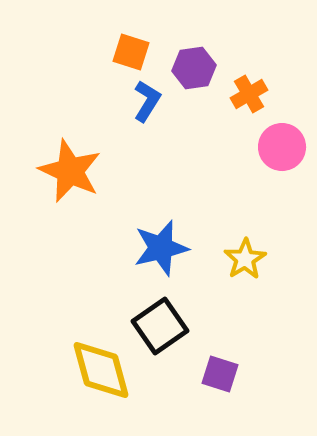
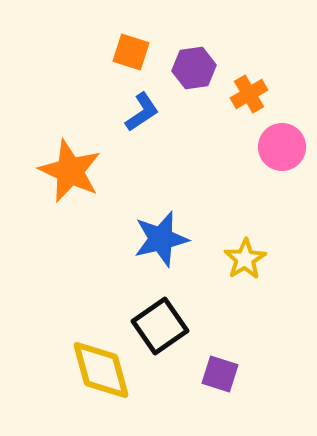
blue L-shape: moved 5 px left, 11 px down; rotated 24 degrees clockwise
blue star: moved 9 px up
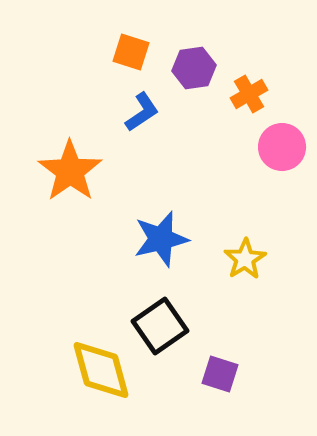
orange star: rotated 12 degrees clockwise
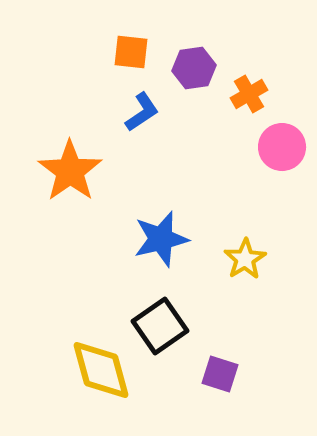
orange square: rotated 12 degrees counterclockwise
